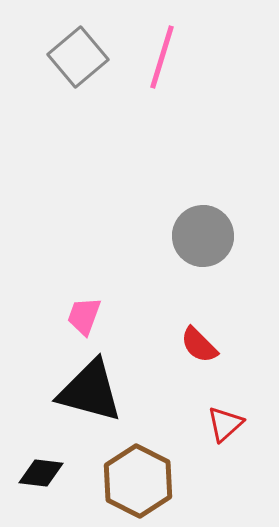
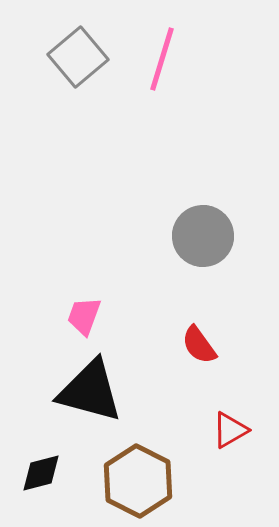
pink line: moved 2 px down
red semicircle: rotated 9 degrees clockwise
red triangle: moved 5 px right, 6 px down; rotated 12 degrees clockwise
black diamond: rotated 21 degrees counterclockwise
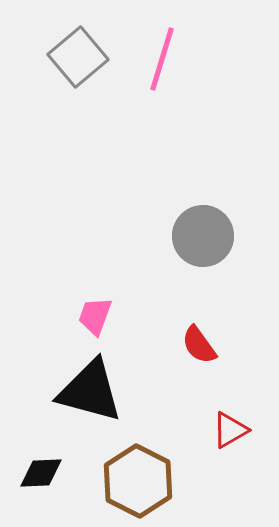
pink trapezoid: moved 11 px right
black diamond: rotated 12 degrees clockwise
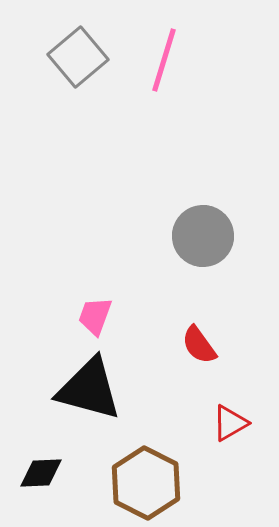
pink line: moved 2 px right, 1 px down
black triangle: moved 1 px left, 2 px up
red triangle: moved 7 px up
brown hexagon: moved 8 px right, 2 px down
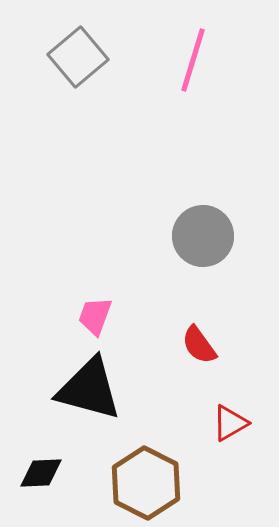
pink line: moved 29 px right
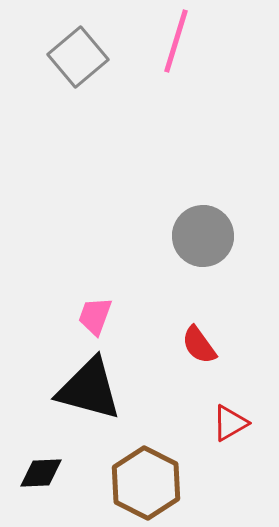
pink line: moved 17 px left, 19 px up
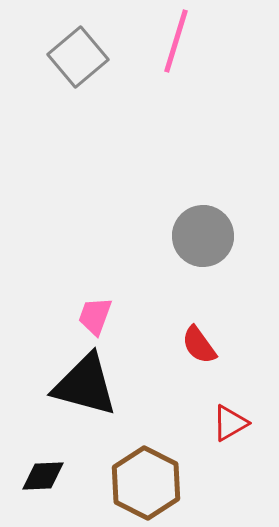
black triangle: moved 4 px left, 4 px up
black diamond: moved 2 px right, 3 px down
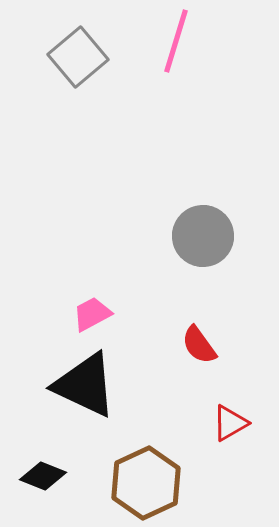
pink trapezoid: moved 3 px left, 2 px up; rotated 42 degrees clockwise
black triangle: rotated 10 degrees clockwise
black diamond: rotated 24 degrees clockwise
brown hexagon: rotated 8 degrees clockwise
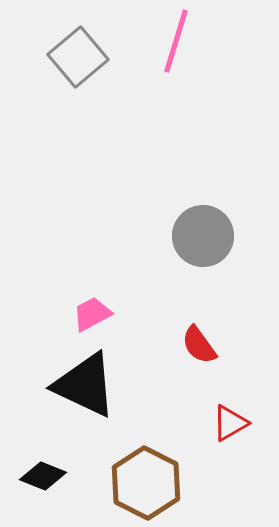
brown hexagon: rotated 8 degrees counterclockwise
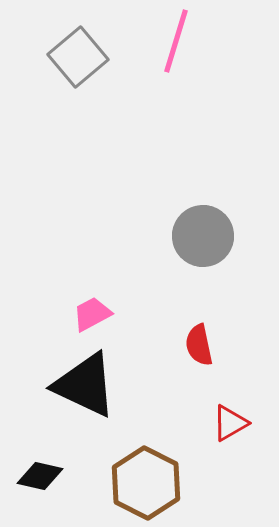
red semicircle: rotated 24 degrees clockwise
black diamond: moved 3 px left; rotated 9 degrees counterclockwise
